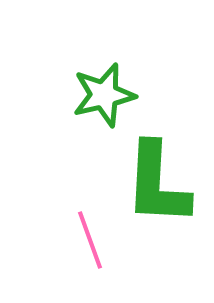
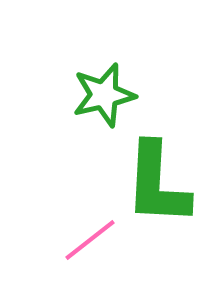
pink line: rotated 72 degrees clockwise
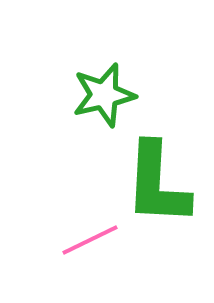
pink line: rotated 12 degrees clockwise
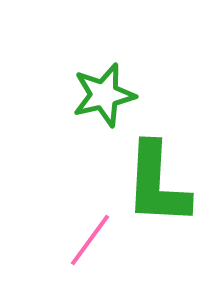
pink line: rotated 28 degrees counterclockwise
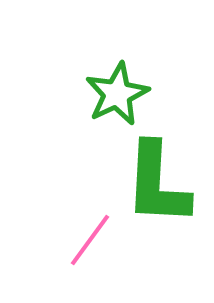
green star: moved 13 px right, 1 px up; rotated 12 degrees counterclockwise
